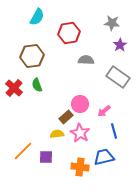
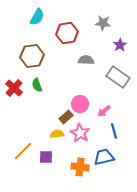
gray star: moved 9 px left
red hexagon: moved 2 px left
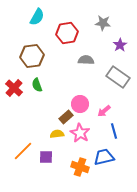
orange cross: rotated 12 degrees clockwise
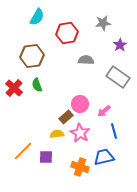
gray star: rotated 14 degrees counterclockwise
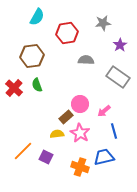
purple square: rotated 24 degrees clockwise
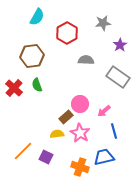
red hexagon: rotated 20 degrees counterclockwise
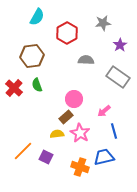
pink circle: moved 6 px left, 5 px up
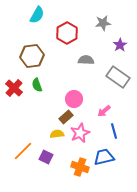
cyan semicircle: moved 2 px up
pink star: rotated 18 degrees clockwise
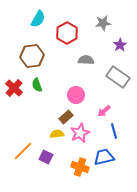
cyan semicircle: moved 1 px right, 4 px down
pink circle: moved 2 px right, 4 px up
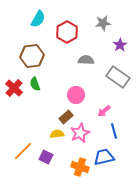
red hexagon: moved 1 px up
green semicircle: moved 2 px left, 1 px up
